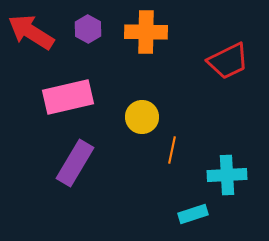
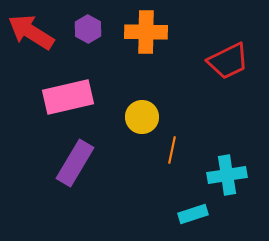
cyan cross: rotated 6 degrees counterclockwise
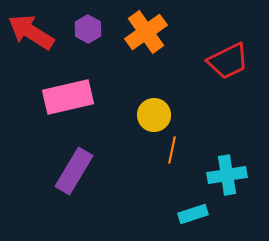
orange cross: rotated 36 degrees counterclockwise
yellow circle: moved 12 px right, 2 px up
purple rectangle: moved 1 px left, 8 px down
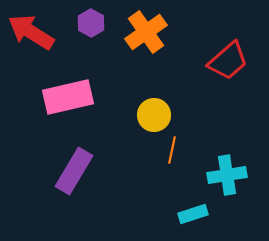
purple hexagon: moved 3 px right, 6 px up
red trapezoid: rotated 15 degrees counterclockwise
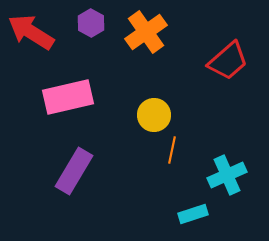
cyan cross: rotated 15 degrees counterclockwise
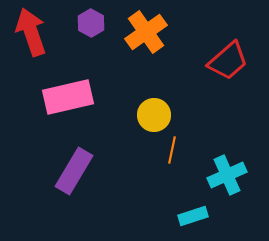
red arrow: rotated 39 degrees clockwise
cyan rectangle: moved 2 px down
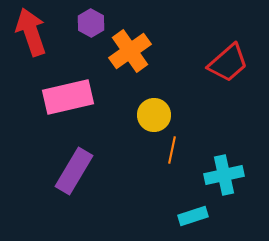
orange cross: moved 16 px left, 19 px down
red trapezoid: moved 2 px down
cyan cross: moved 3 px left; rotated 12 degrees clockwise
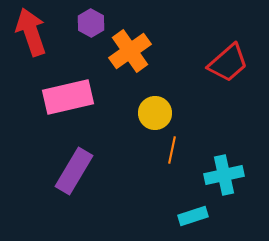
yellow circle: moved 1 px right, 2 px up
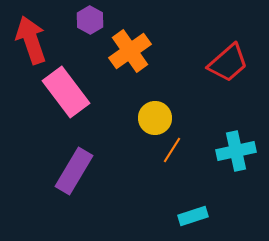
purple hexagon: moved 1 px left, 3 px up
red arrow: moved 8 px down
pink rectangle: moved 2 px left, 5 px up; rotated 66 degrees clockwise
yellow circle: moved 5 px down
orange line: rotated 20 degrees clockwise
cyan cross: moved 12 px right, 24 px up
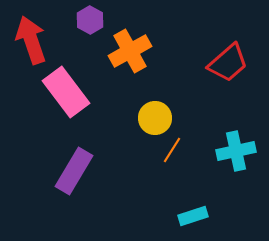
orange cross: rotated 6 degrees clockwise
